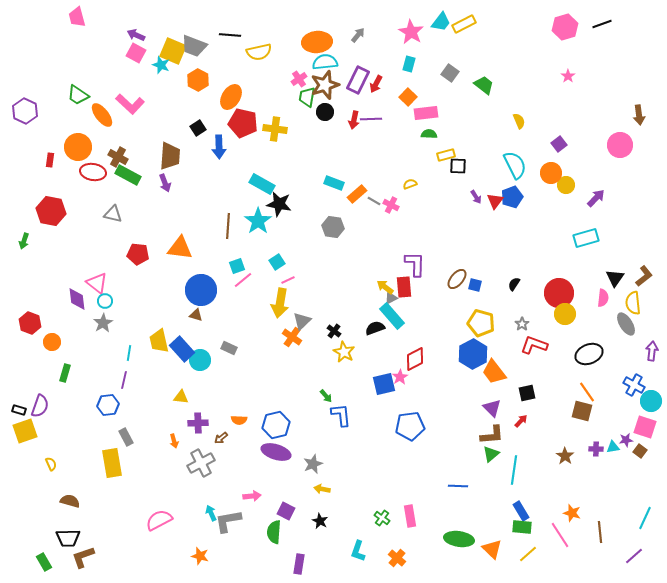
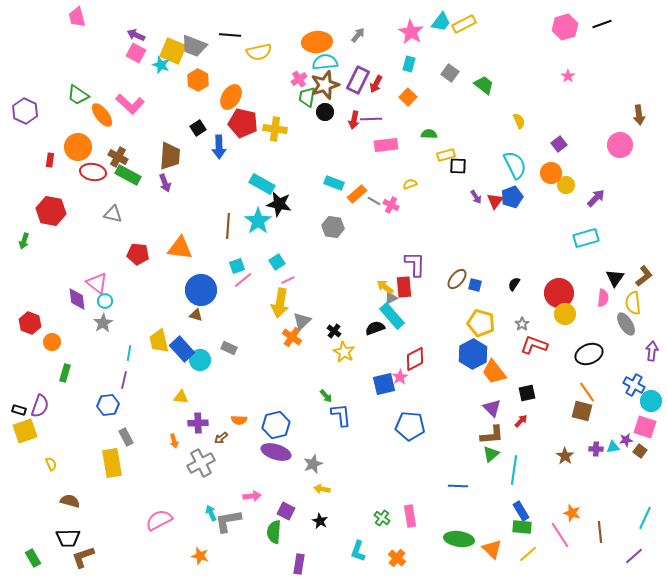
pink rectangle at (426, 113): moved 40 px left, 32 px down
blue pentagon at (410, 426): rotated 12 degrees clockwise
green rectangle at (44, 562): moved 11 px left, 4 px up
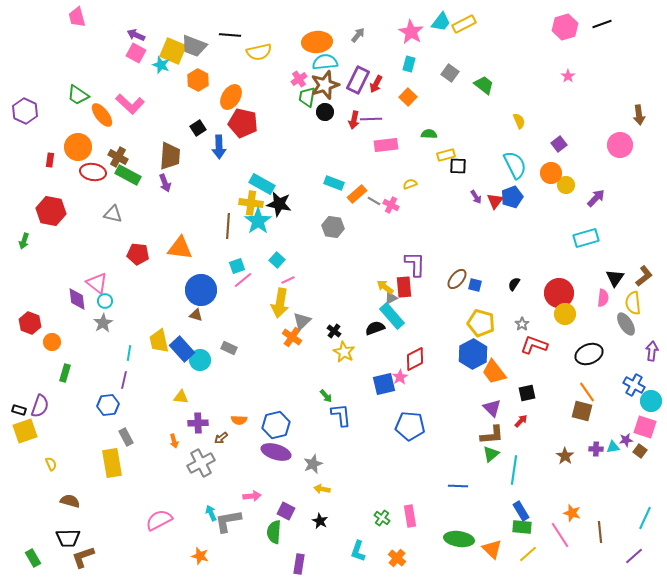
yellow cross at (275, 129): moved 24 px left, 74 px down
cyan square at (277, 262): moved 2 px up; rotated 14 degrees counterclockwise
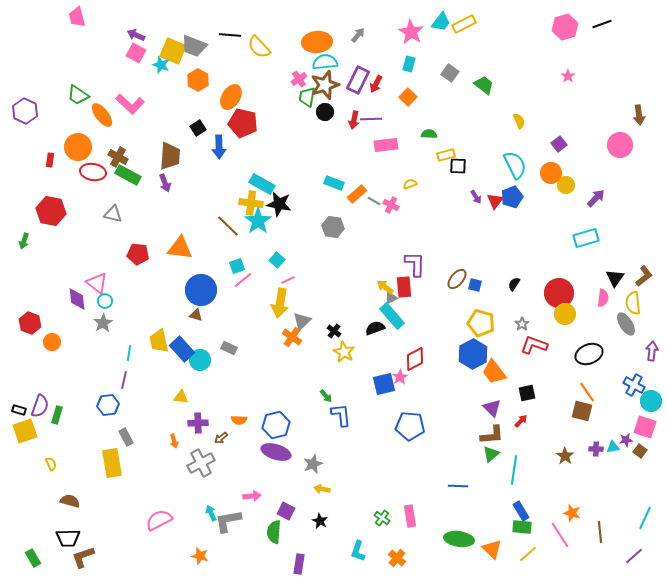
yellow semicircle at (259, 52): moved 5 px up; rotated 60 degrees clockwise
brown line at (228, 226): rotated 50 degrees counterclockwise
green rectangle at (65, 373): moved 8 px left, 42 px down
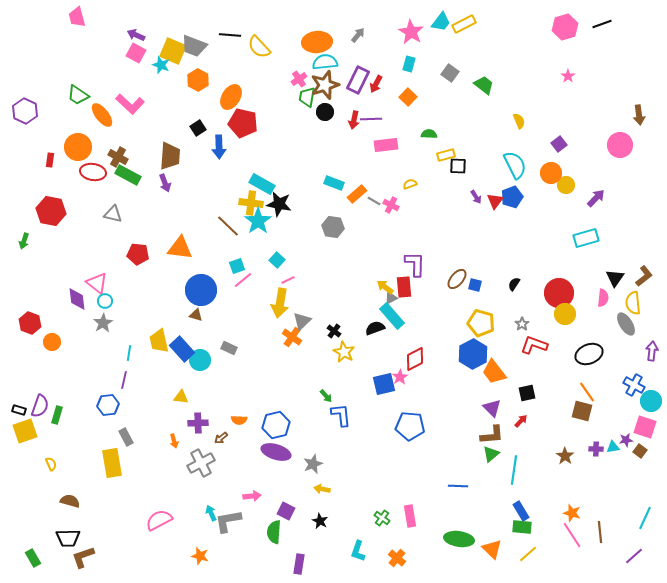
pink line at (560, 535): moved 12 px right
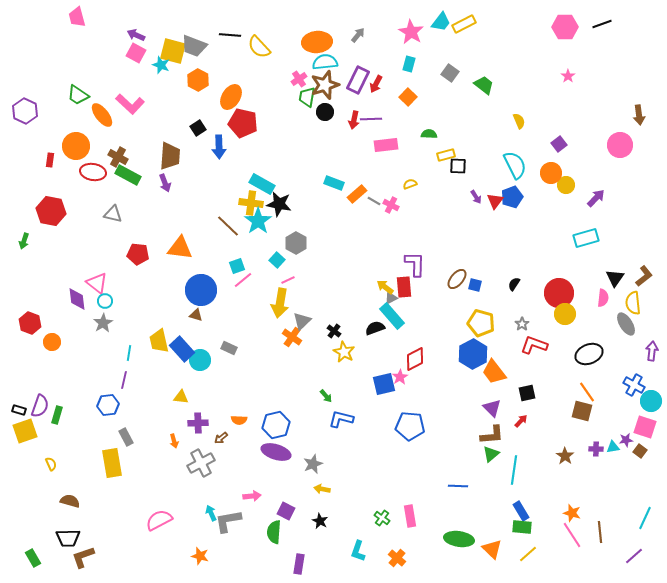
pink hexagon at (565, 27): rotated 15 degrees clockwise
yellow square at (173, 51): rotated 8 degrees counterclockwise
orange circle at (78, 147): moved 2 px left, 1 px up
gray hexagon at (333, 227): moved 37 px left, 16 px down; rotated 20 degrees clockwise
blue L-shape at (341, 415): moved 4 px down; rotated 70 degrees counterclockwise
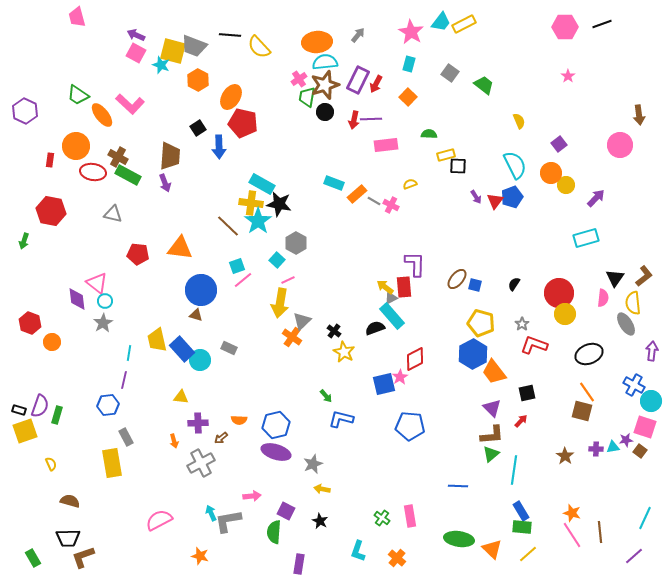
yellow trapezoid at (159, 341): moved 2 px left, 1 px up
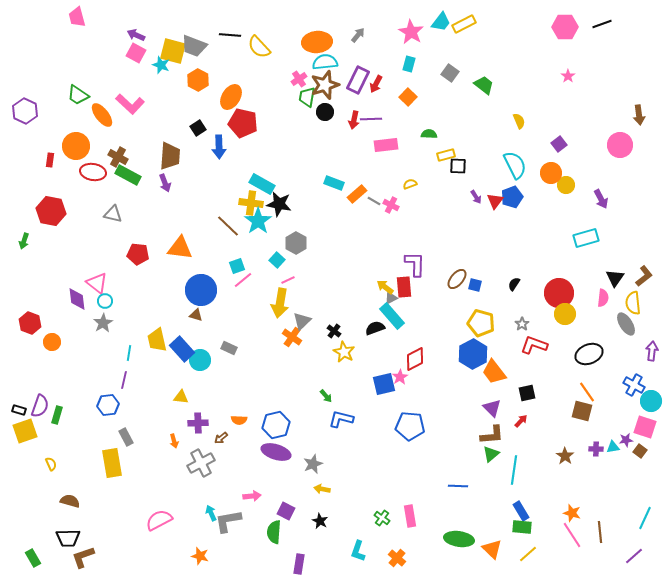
purple arrow at (596, 198): moved 5 px right, 1 px down; rotated 108 degrees clockwise
